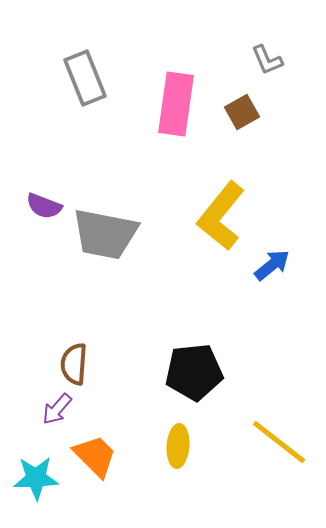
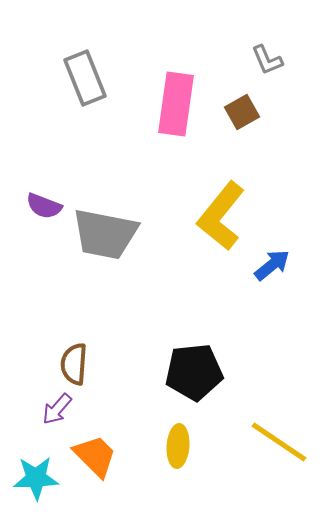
yellow line: rotated 4 degrees counterclockwise
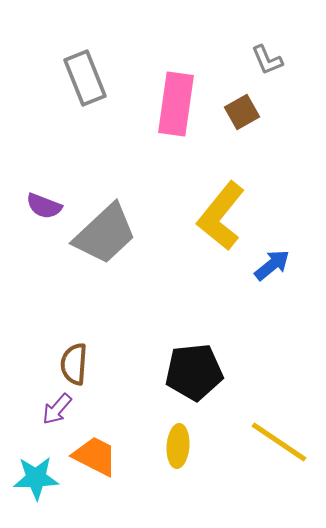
gray trapezoid: rotated 54 degrees counterclockwise
orange trapezoid: rotated 18 degrees counterclockwise
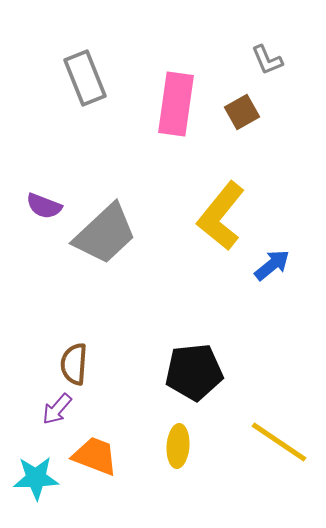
orange trapezoid: rotated 6 degrees counterclockwise
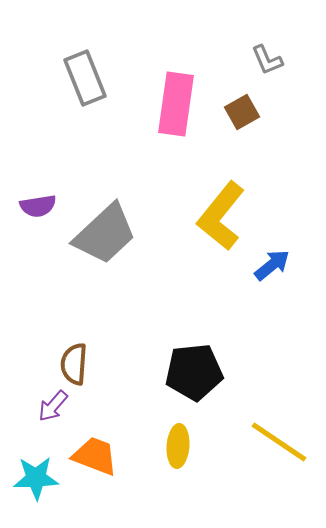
purple semicircle: moved 6 px left; rotated 30 degrees counterclockwise
purple arrow: moved 4 px left, 3 px up
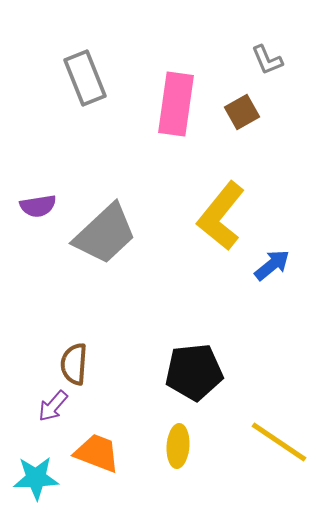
orange trapezoid: moved 2 px right, 3 px up
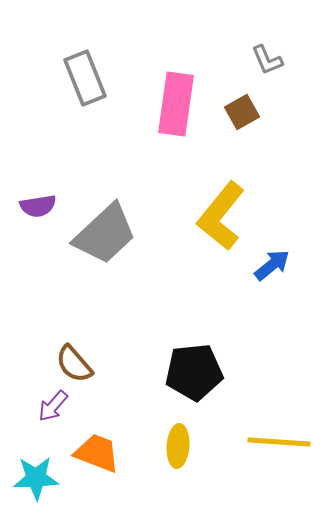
brown semicircle: rotated 45 degrees counterclockwise
yellow line: rotated 30 degrees counterclockwise
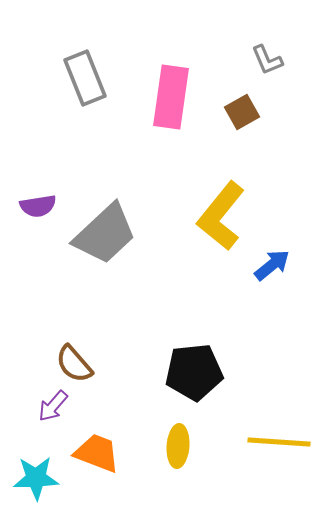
pink rectangle: moved 5 px left, 7 px up
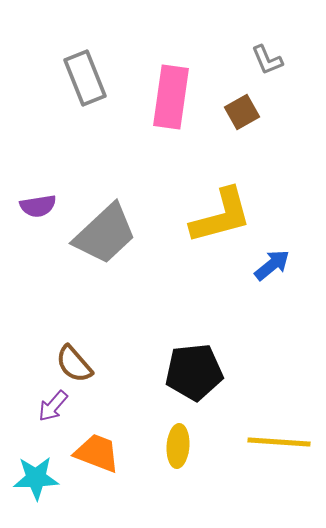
yellow L-shape: rotated 144 degrees counterclockwise
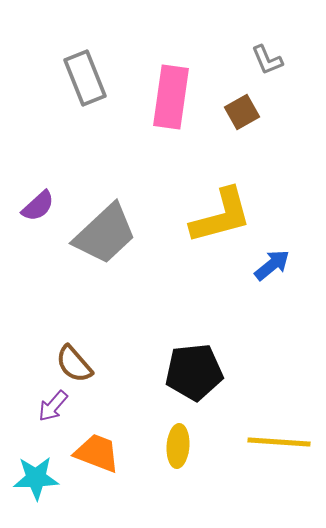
purple semicircle: rotated 33 degrees counterclockwise
